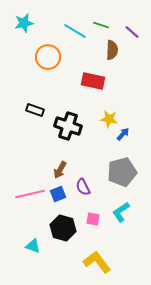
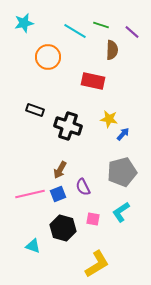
yellow L-shape: moved 2 px down; rotated 96 degrees clockwise
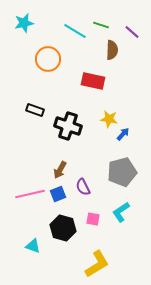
orange circle: moved 2 px down
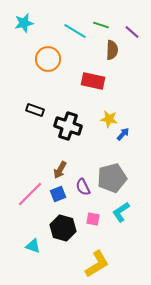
gray pentagon: moved 10 px left, 6 px down
pink line: rotated 32 degrees counterclockwise
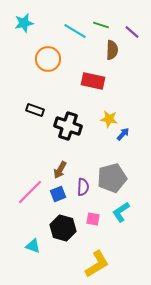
purple semicircle: rotated 150 degrees counterclockwise
pink line: moved 2 px up
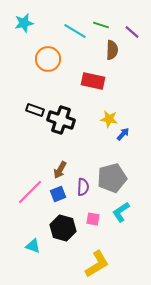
black cross: moved 7 px left, 6 px up
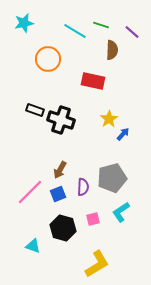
yellow star: rotated 30 degrees clockwise
pink square: rotated 24 degrees counterclockwise
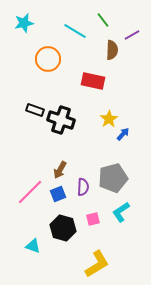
green line: moved 2 px right, 5 px up; rotated 35 degrees clockwise
purple line: moved 3 px down; rotated 70 degrees counterclockwise
gray pentagon: moved 1 px right
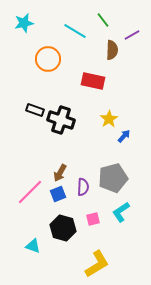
blue arrow: moved 1 px right, 2 px down
brown arrow: moved 3 px down
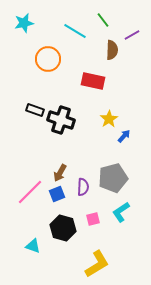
blue square: moved 1 px left
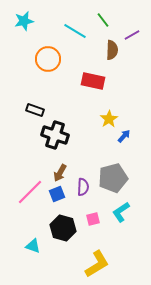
cyan star: moved 2 px up
black cross: moved 6 px left, 15 px down
